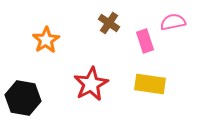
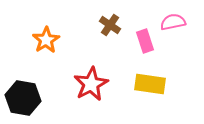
brown cross: moved 1 px right, 2 px down
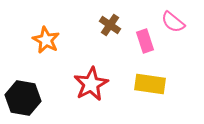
pink semicircle: rotated 130 degrees counterclockwise
orange star: rotated 12 degrees counterclockwise
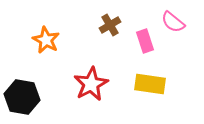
brown cross: rotated 25 degrees clockwise
black hexagon: moved 1 px left, 1 px up
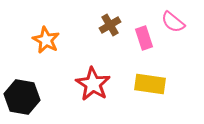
pink rectangle: moved 1 px left, 3 px up
red star: moved 2 px right; rotated 12 degrees counterclockwise
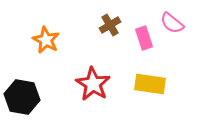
pink semicircle: moved 1 px left, 1 px down
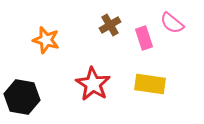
orange star: rotated 12 degrees counterclockwise
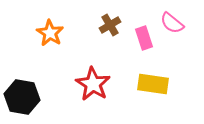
orange star: moved 4 px right, 7 px up; rotated 16 degrees clockwise
yellow rectangle: moved 3 px right
